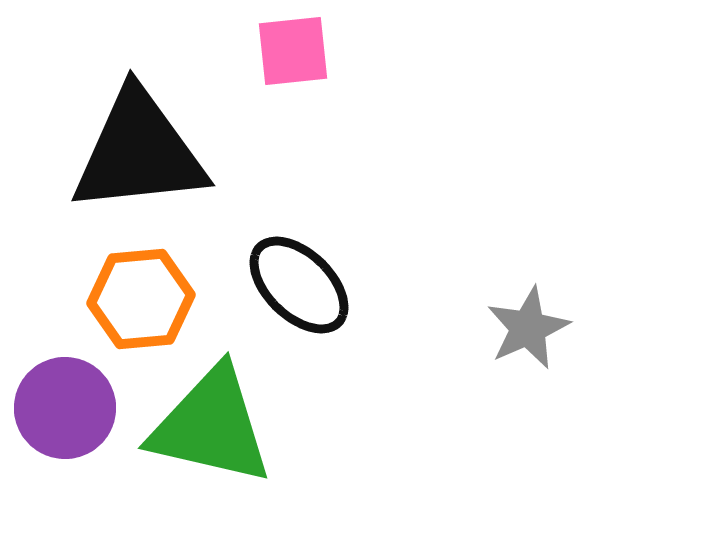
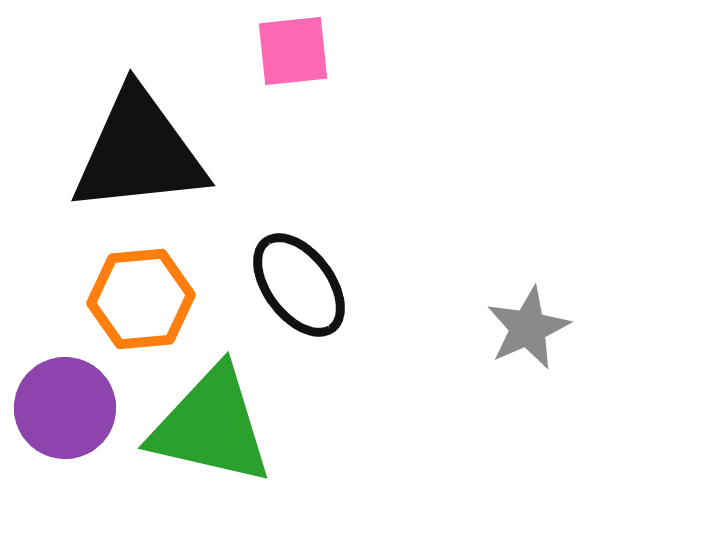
black ellipse: rotated 9 degrees clockwise
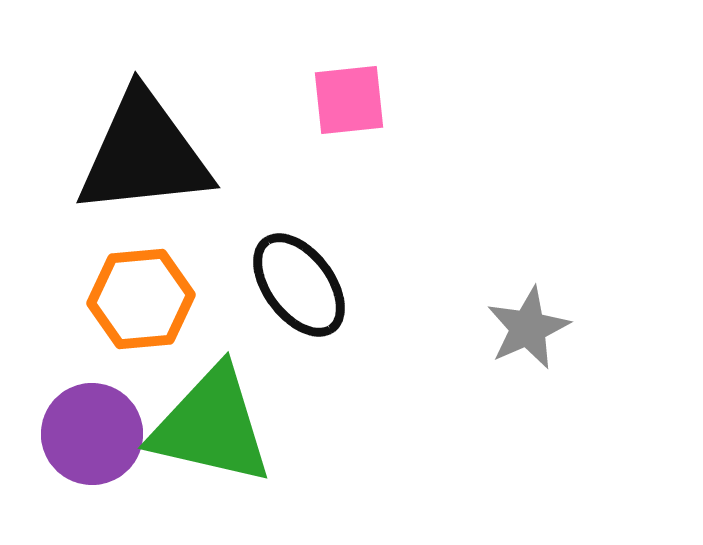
pink square: moved 56 px right, 49 px down
black triangle: moved 5 px right, 2 px down
purple circle: moved 27 px right, 26 px down
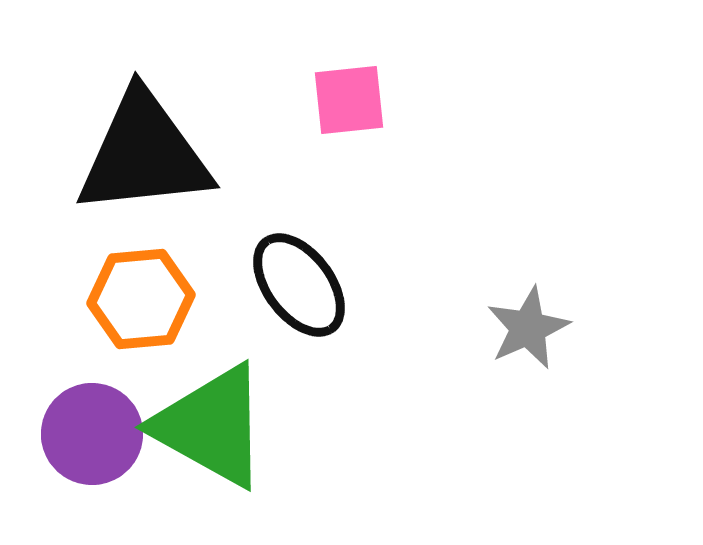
green triangle: rotated 16 degrees clockwise
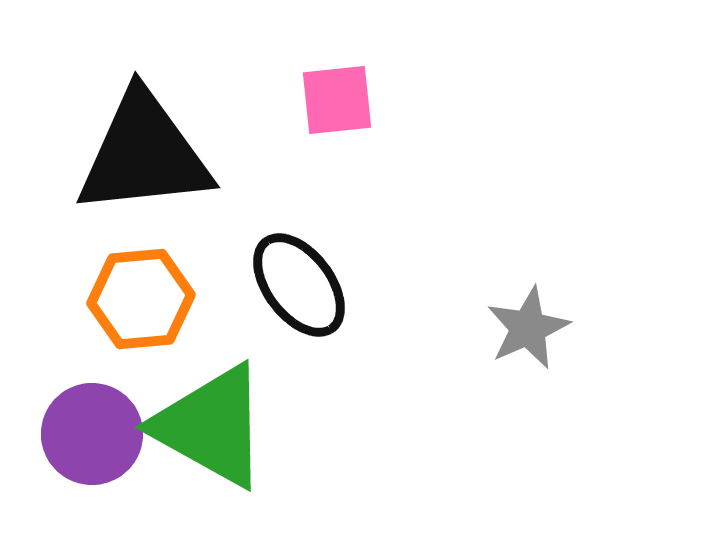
pink square: moved 12 px left
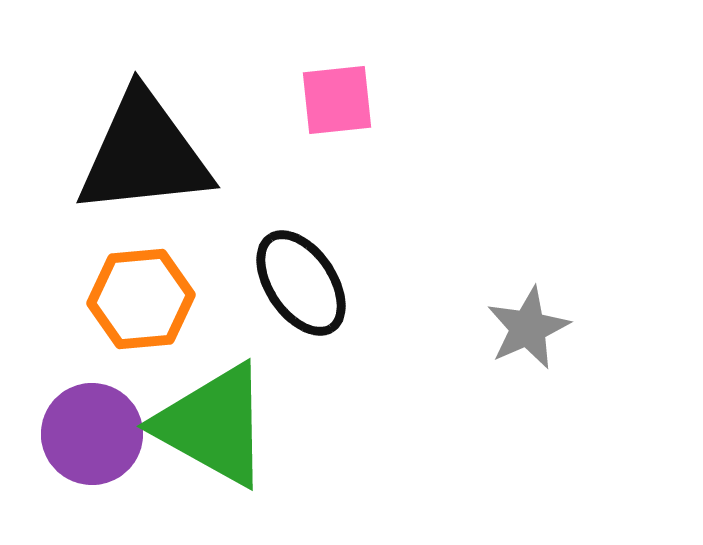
black ellipse: moved 2 px right, 2 px up; rotated 3 degrees clockwise
green triangle: moved 2 px right, 1 px up
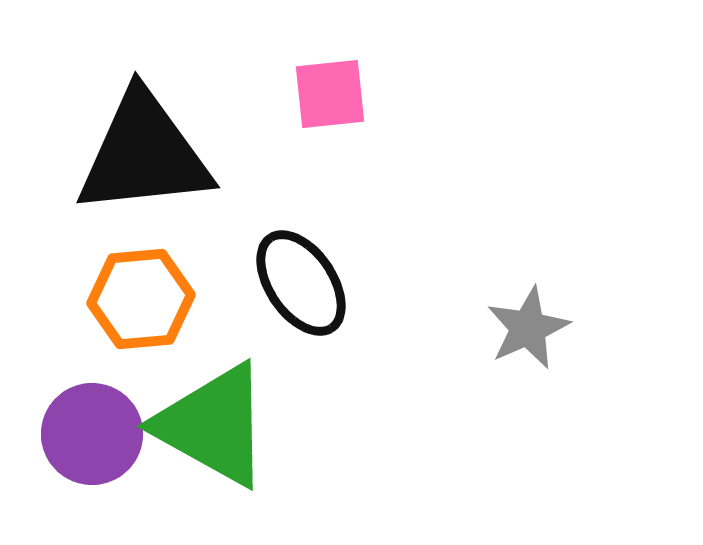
pink square: moved 7 px left, 6 px up
